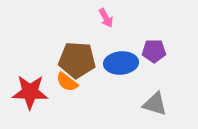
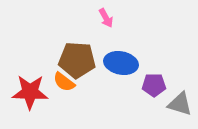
purple pentagon: moved 34 px down
blue ellipse: rotated 16 degrees clockwise
orange semicircle: moved 3 px left
gray triangle: moved 25 px right
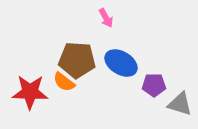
blue ellipse: rotated 20 degrees clockwise
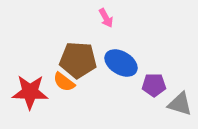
brown pentagon: moved 1 px right
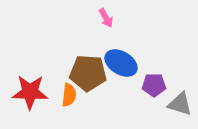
brown pentagon: moved 10 px right, 13 px down
orange semicircle: moved 5 px right, 13 px down; rotated 120 degrees counterclockwise
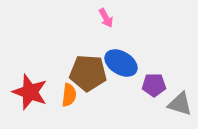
red star: rotated 18 degrees clockwise
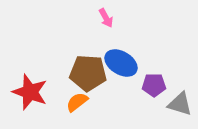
orange semicircle: moved 8 px right, 7 px down; rotated 135 degrees counterclockwise
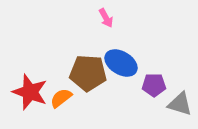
orange semicircle: moved 16 px left, 4 px up
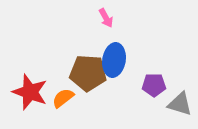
blue ellipse: moved 7 px left, 3 px up; rotated 68 degrees clockwise
orange semicircle: moved 2 px right
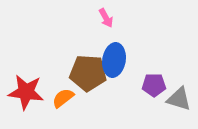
red star: moved 4 px left; rotated 12 degrees counterclockwise
gray triangle: moved 1 px left, 5 px up
